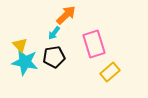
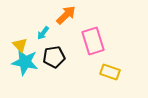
cyan arrow: moved 11 px left
pink rectangle: moved 1 px left, 3 px up
yellow rectangle: rotated 60 degrees clockwise
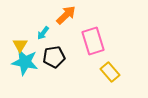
yellow triangle: rotated 14 degrees clockwise
yellow rectangle: rotated 30 degrees clockwise
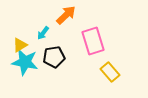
yellow triangle: rotated 28 degrees clockwise
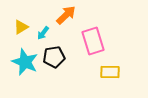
yellow triangle: moved 1 px right, 18 px up
cyan star: rotated 12 degrees clockwise
yellow rectangle: rotated 48 degrees counterclockwise
